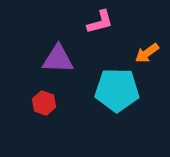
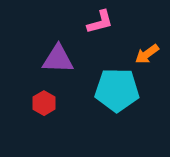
orange arrow: moved 1 px down
red hexagon: rotated 10 degrees clockwise
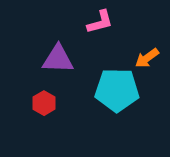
orange arrow: moved 4 px down
